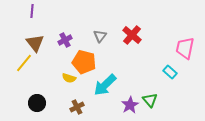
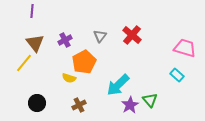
pink trapezoid: rotated 95 degrees clockwise
orange pentagon: rotated 30 degrees clockwise
cyan rectangle: moved 7 px right, 3 px down
cyan arrow: moved 13 px right
brown cross: moved 2 px right, 2 px up
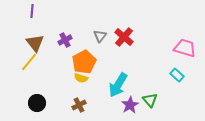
red cross: moved 8 px left, 2 px down
yellow line: moved 5 px right, 1 px up
yellow semicircle: moved 12 px right
cyan arrow: rotated 15 degrees counterclockwise
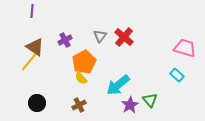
brown triangle: moved 4 px down; rotated 18 degrees counterclockwise
yellow semicircle: rotated 32 degrees clockwise
cyan arrow: rotated 20 degrees clockwise
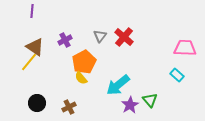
pink trapezoid: rotated 15 degrees counterclockwise
brown cross: moved 10 px left, 2 px down
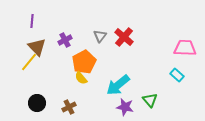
purple line: moved 10 px down
brown triangle: moved 2 px right; rotated 12 degrees clockwise
purple star: moved 5 px left, 2 px down; rotated 30 degrees counterclockwise
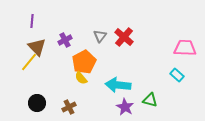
cyan arrow: rotated 45 degrees clockwise
green triangle: rotated 35 degrees counterclockwise
purple star: rotated 18 degrees clockwise
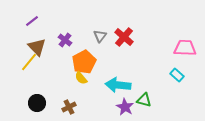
purple line: rotated 48 degrees clockwise
purple cross: rotated 24 degrees counterclockwise
green triangle: moved 6 px left
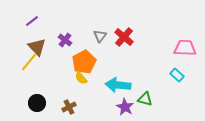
green triangle: moved 1 px right, 1 px up
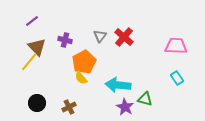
purple cross: rotated 24 degrees counterclockwise
pink trapezoid: moved 9 px left, 2 px up
cyan rectangle: moved 3 px down; rotated 16 degrees clockwise
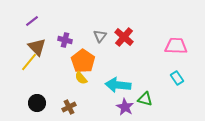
orange pentagon: moved 1 px left, 1 px up; rotated 10 degrees counterclockwise
